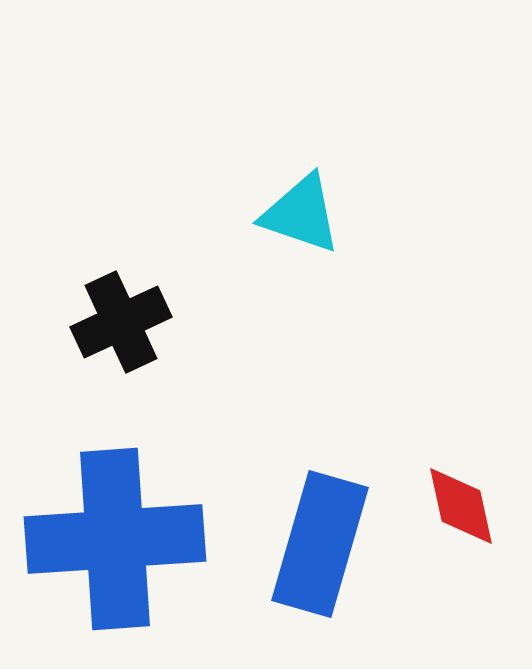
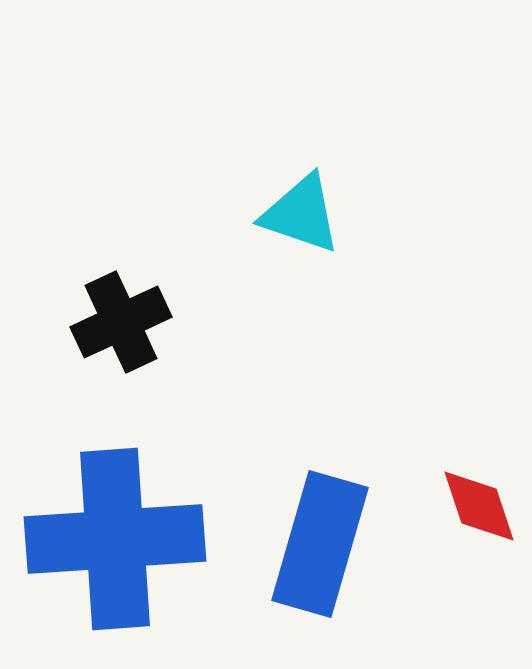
red diamond: moved 18 px right; rotated 6 degrees counterclockwise
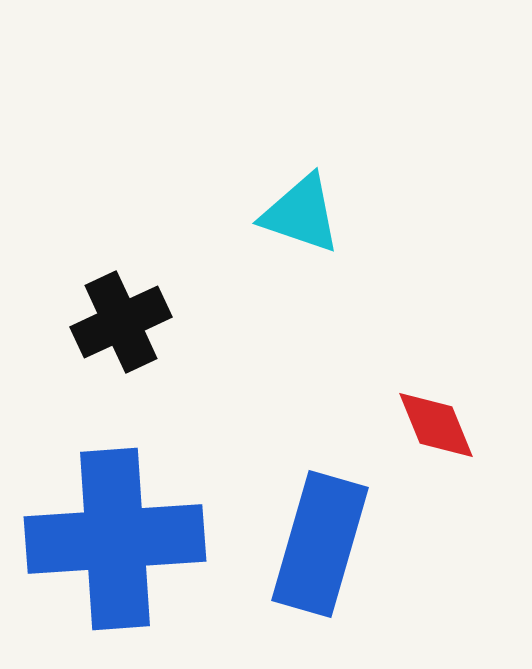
red diamond: moved 43 px left, 81 px up; rotated 4 degrees counterclockwise
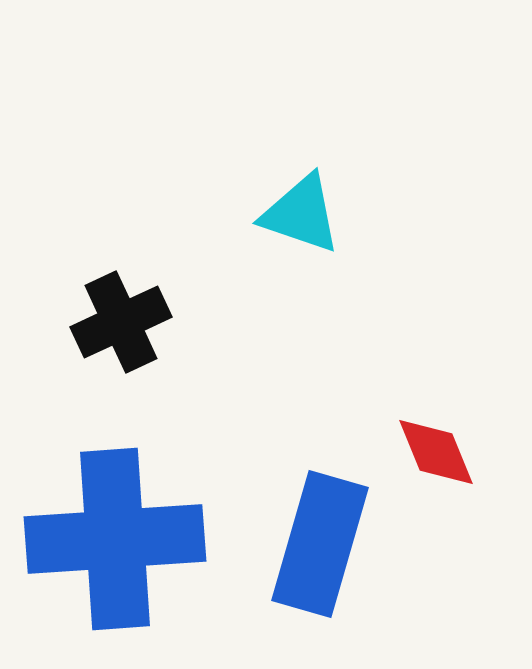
red diamond: moved 27 px down
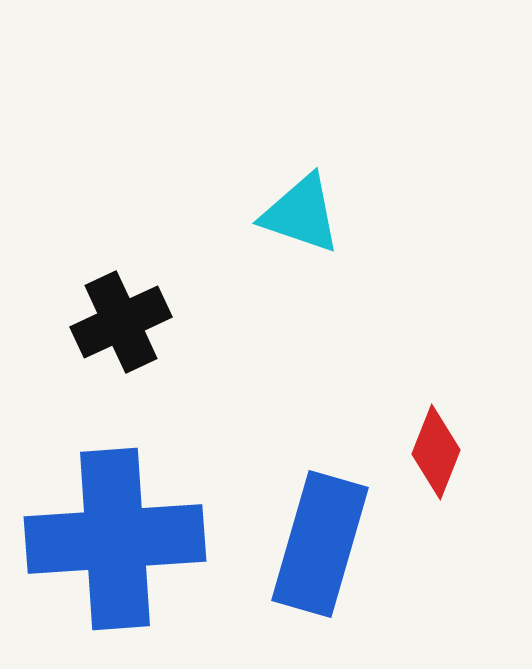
red diamond: rotated 44 degrees clockwise
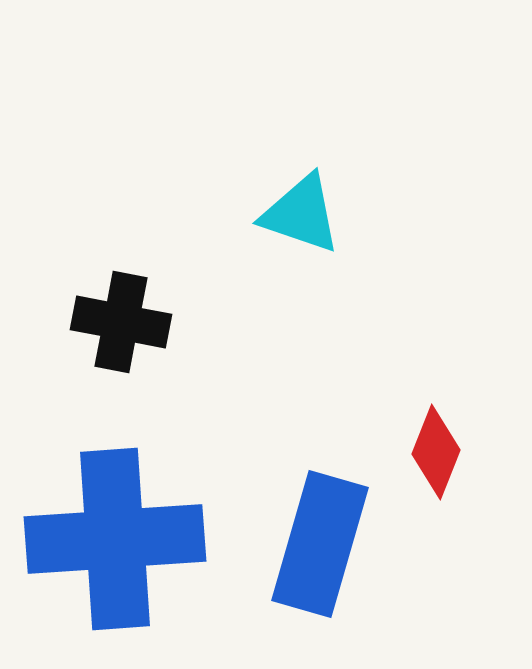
black cross: rotated 36 degrees clockwise
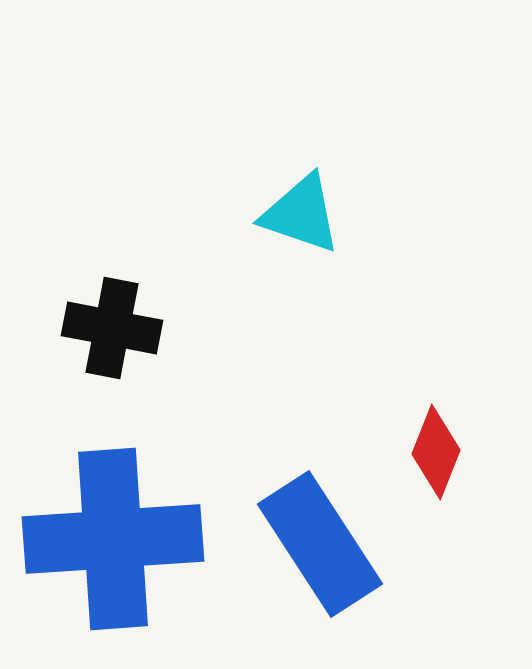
black cross: moved 9 px left, 6 px down
blue cross: moved 2 px left
blue rectangle: rotated 49 degrees counterclockwise
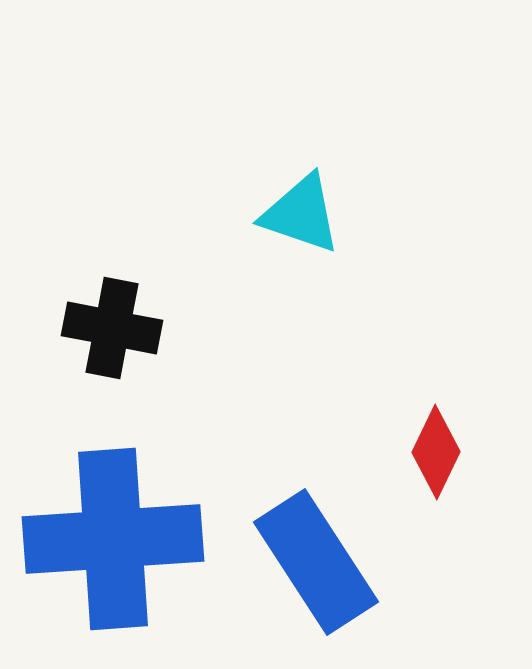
red diamond: rotated 4 degrees clockwise
blue rectangle: moved 4 px left, 18 px down
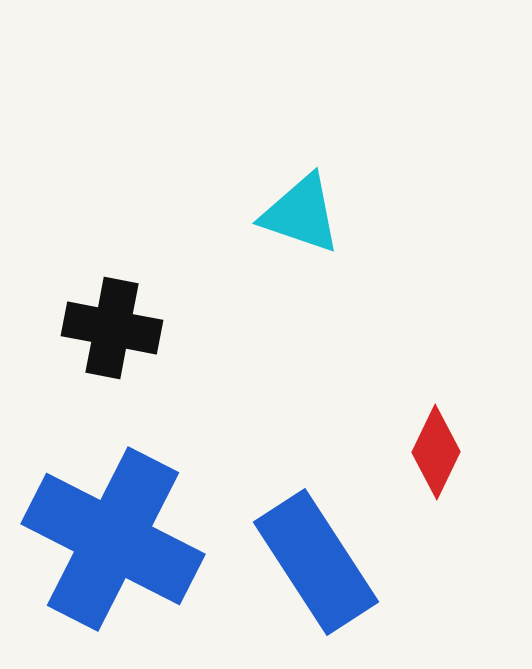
blue cross: rotated 31 degrees clockwise
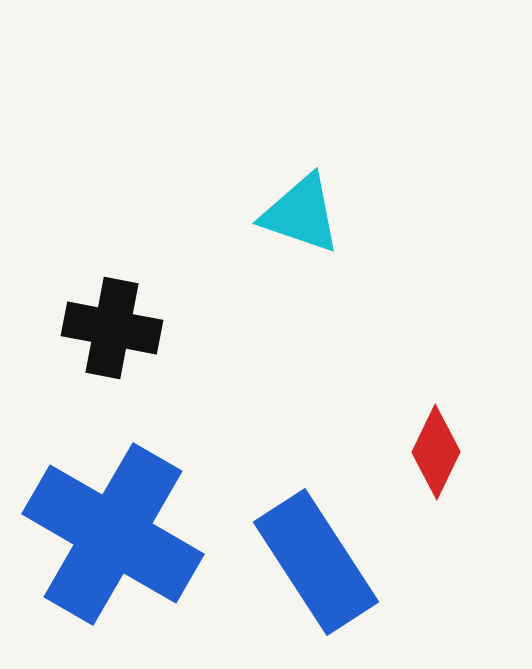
blue cross: moved 5 px up; rotated 3 degrees clockwise
